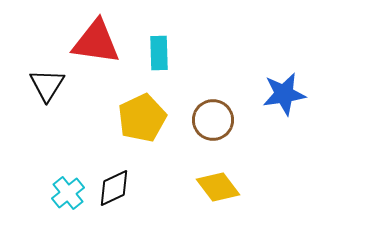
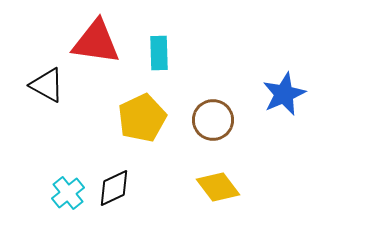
black triangle: rotated 33 degrees counterclockwise
blue star: rotated 15 degrees counterclockwise
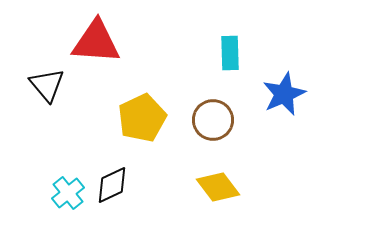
red triangle: rotated 4 degrees counterclockwise
cyan rectangle: moved 71 px right
black triangle: rotated 21 degrees clockwise
black diamond: moved 2 px left, 3 px up
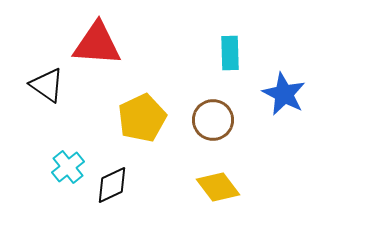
red triangle: moved 1 px right, 2 px down
black triangle: rotated 15 degrees counterclockwise
blue star: rotated 21 degrees counterclockwise
cyan cross: moved 26 px up
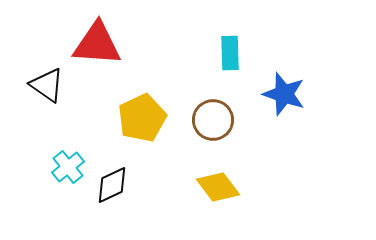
blue star: rotated 9 degrees counterclockwise
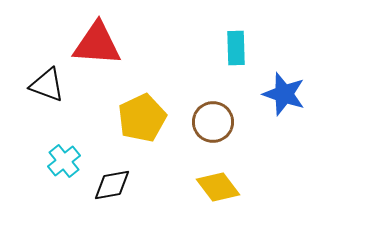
cyan rectangle: moved 6 px right, 5 px up
black triangle: rotated 15 degrees counterclockwise
brown circle: moved 2 px down
cyan cross: moved 4 px left, 6 px up
black diamond: rotated 15 degrees clockwise
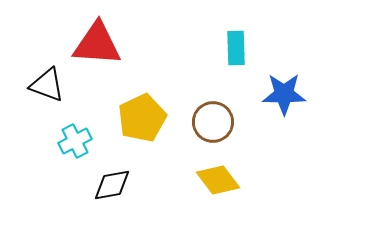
blue star: rotated 18 degrees counterclockwise
cyan cross: moved 11 px right, 20 px up; rotated 12 degrees clockwise
yellow diamond: moved 7 px up
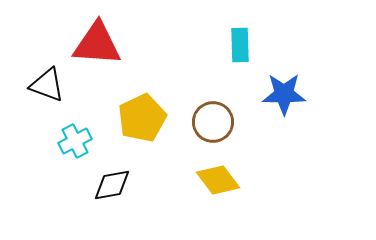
cyan rectangle: moved 4 px right, 3 px up
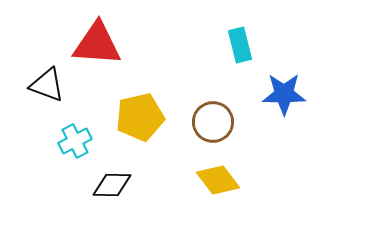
cyan rectangle: rotated 12 degrees counterclockwise
yellow pentagon: moved 2 px left, 1 px up; rotated 12 degrees clockwise
black diamond: rotated 12 degrees clockwise
